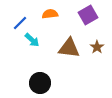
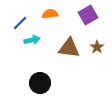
cyan arrow: rotated 56 degrees counterclockwise
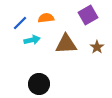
orange semicircle: moved 4 px left, 4 px down
brown triangle: moved 3 px left, 4 px up; rotated 10 degrees counterclockwise
black circle: moved 1 px left, 1 px down
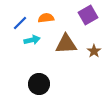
brown star: moved 3 px left, 4 px down
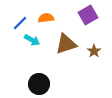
cyan arrow: rotated 42 degrees clockwise
brown triangle: rotated 15 degrees counterclockwise
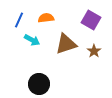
purple square: moved 3 px right, 5 px down; rotated 30 degrees counterclockwise
blue line: moved 1 px left, 3 px up; rotated 21 degrees counterclockwise
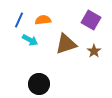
orange semicircle: moved 3 px left, 2 px down
cyan arrow: moved 2 px left
